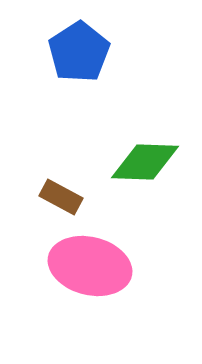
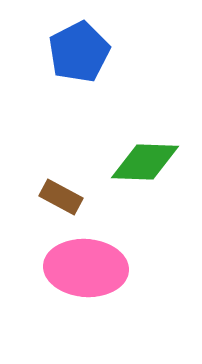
blue pentagon: rotated 6 degrees clockwise
pink ellipse: moved 4 px left, 2 px down; rotated 10 degrees counterclockwise
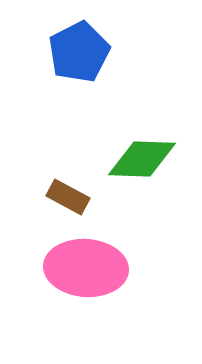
green diamond: moved 3 px left, 3 px up
brown rectangle: moved 7 px right
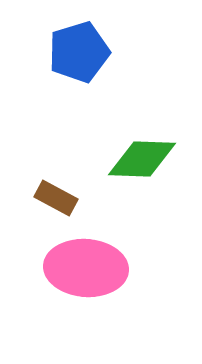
blue pentagon: rotated 10 degrees clockwise
brown rectangle: moved 12 px left, 1 px down
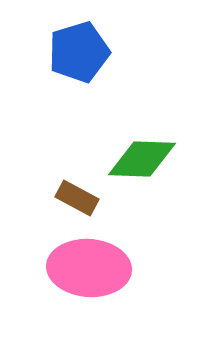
brown rectangle: moved 21 px right
pink ellipse: moved 3 px right
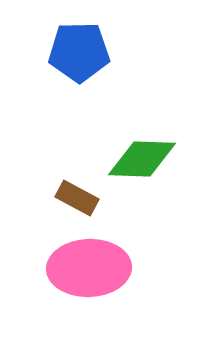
blue pentagon: rotated 16 degrees clockwise
pink ellipse: rotated 6 degrees counterclockwise
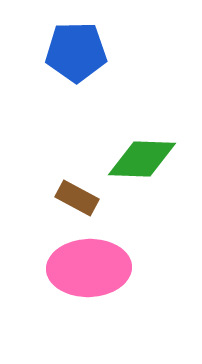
blue pentagon: moved 3 px left
